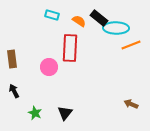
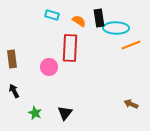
black rectangle: rotated 42 degrees clockwise
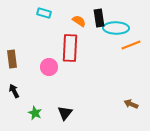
cyan rectangle: moved 8 px left, 2 px up
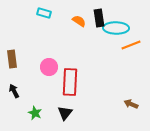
red rectangle: moved 34 px down
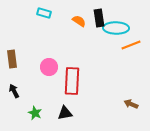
red rectangle: moved 2 px right, 1 px up
black triangle: rotated 42 degrees clockwise
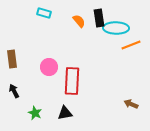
orange semicircle: rotated 16 degrees clockwise
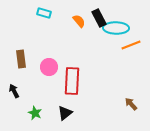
black rectangle: rotated 18 degrees counterclockwise
brown rectangle: moved 9 px right
brown arrow: rotated 24 degrees clockwise
black triangle: rotated 28 degrees counterclockwise
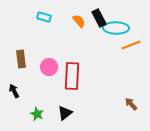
cyan rectangle: moved 4 px down
red rectangle: moved 5 px up
green star: moved 2 px right, 1 px down
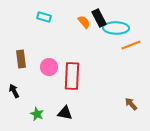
orange semicircle: moved 5 px right, 1 px down
black triangle: rotated 49 degrees clockwise
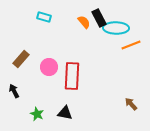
brown rectangle: rotated 48 degrees clockwise
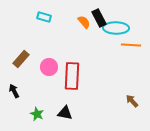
orange line: rotated 24 degrees clockwise
brown arrow: moved 1 px right, 3 px up
